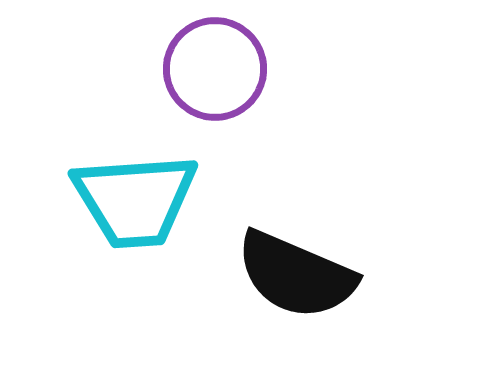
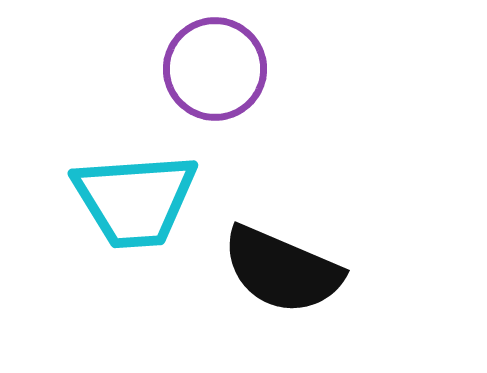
black semicircle: moved 14 px left, 5 px up
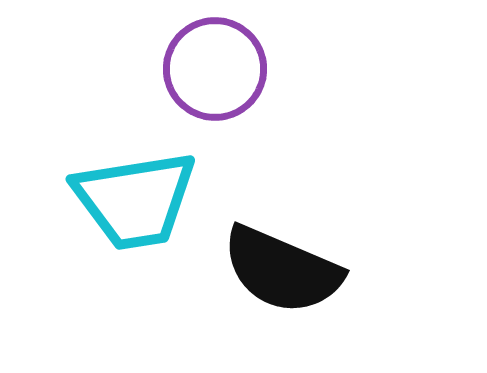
cyan trapezoid: rotated 5 degrees counterclockwise
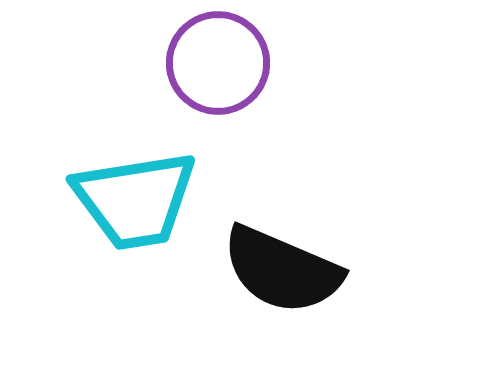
purple circle: moved 3 px right, 6 px up
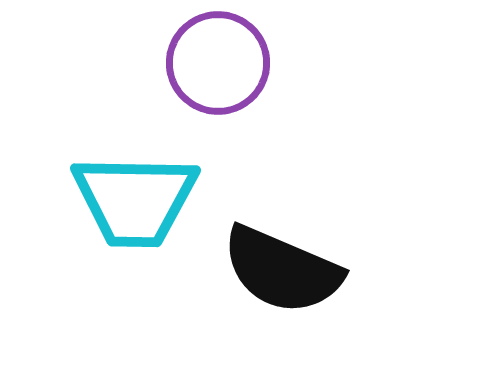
cyan trapezoid: rotated 10 degrees clockwise
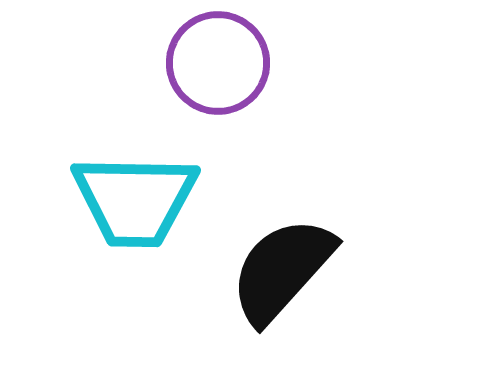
black semicircle: rotated 109 degrees clockwise
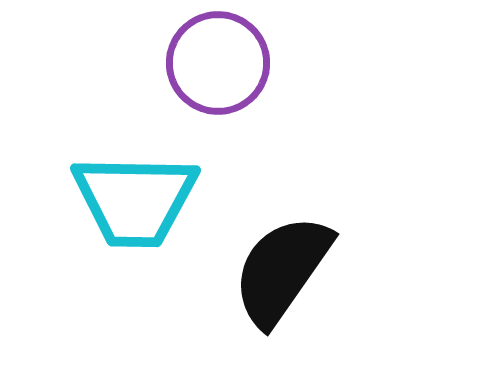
black semicircle: rotated 7 degrees counterclockwise
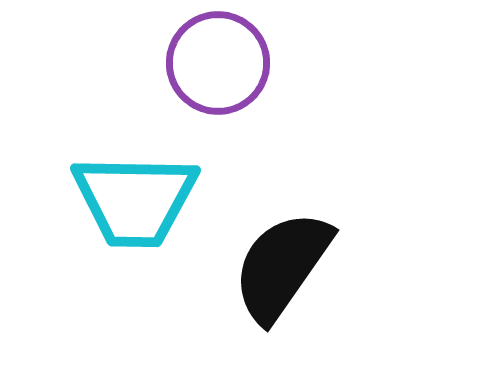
black semicircle: moved 4 px up
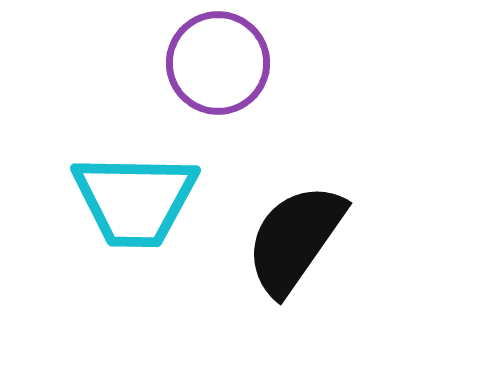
black semicircle: moved 13 px right, 27 px up
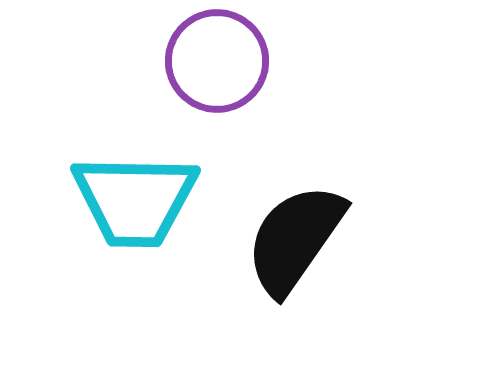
purple circle: moved 1 px left, 2 px up
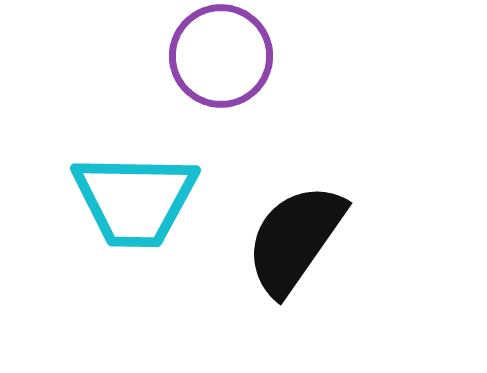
purple circle: moved 4 px right, 5 px up
